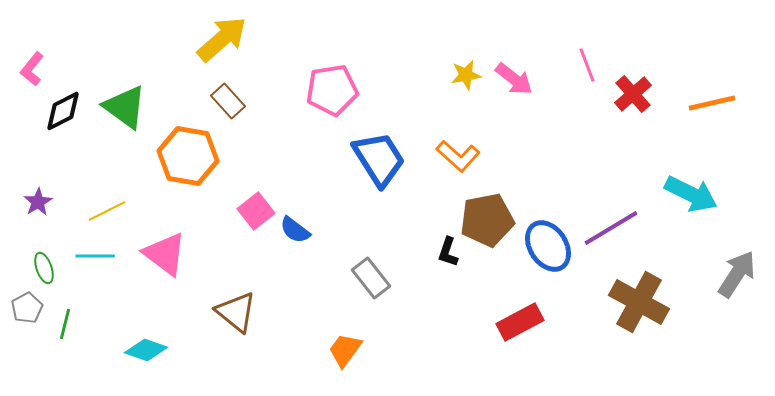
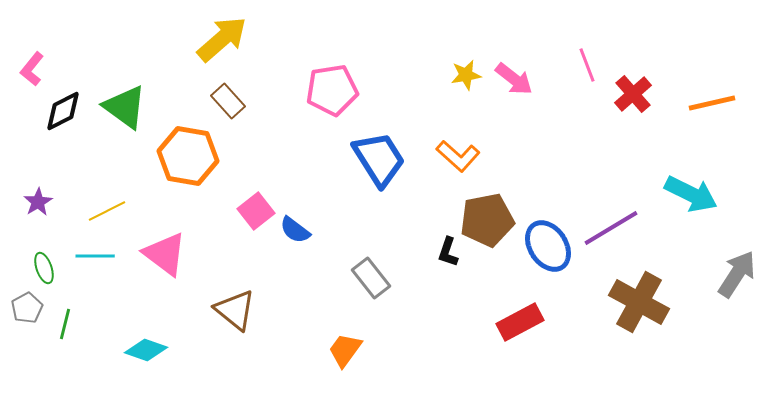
brown triangle: moved 1 px left, 2 px up
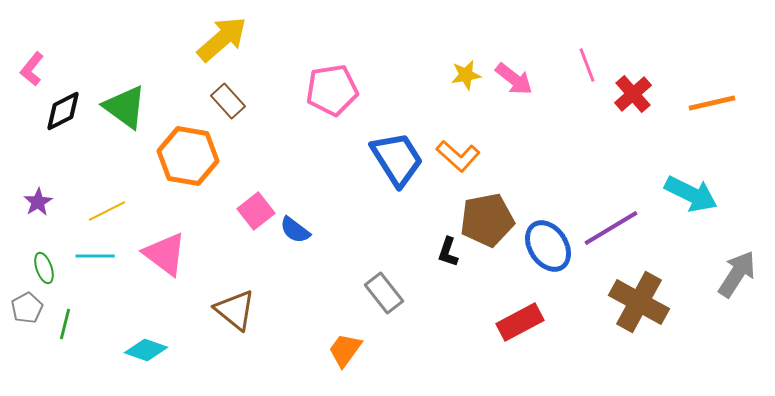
blue trapezoid: moved 18 px right
gray rectangle: moved 13 px right, 15 px down
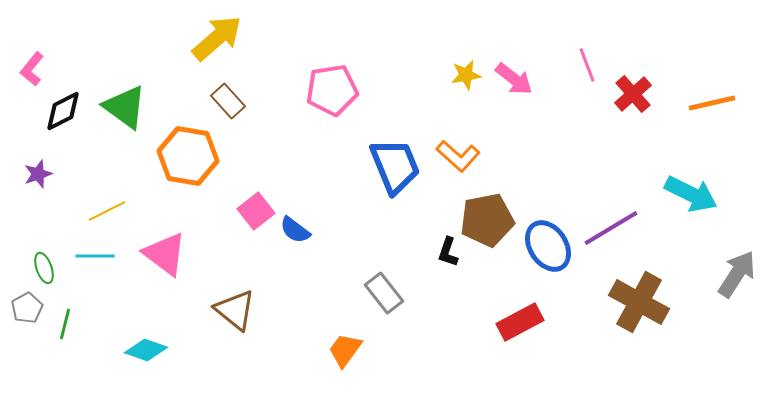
yellow arrow: moved 5 px left, 1 px up
blue trapezoid: moved 2 px left, 7 px down; rotated 10 degrees clockwise
purple star: moved 28 px up; rotated 12 degrees clockwise
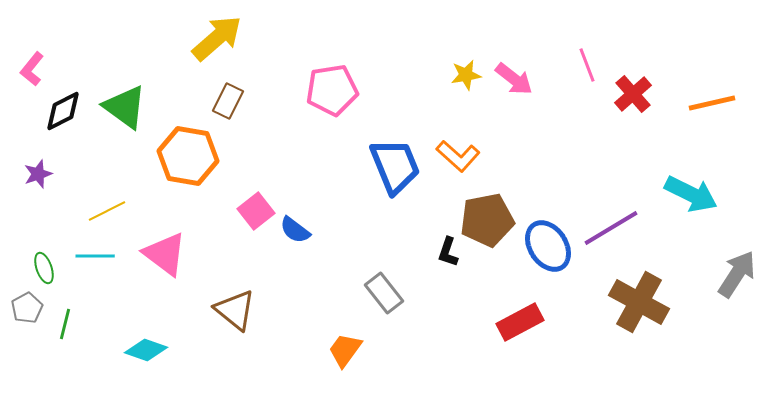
brown rectangle: rotated 68 degrees clockwise
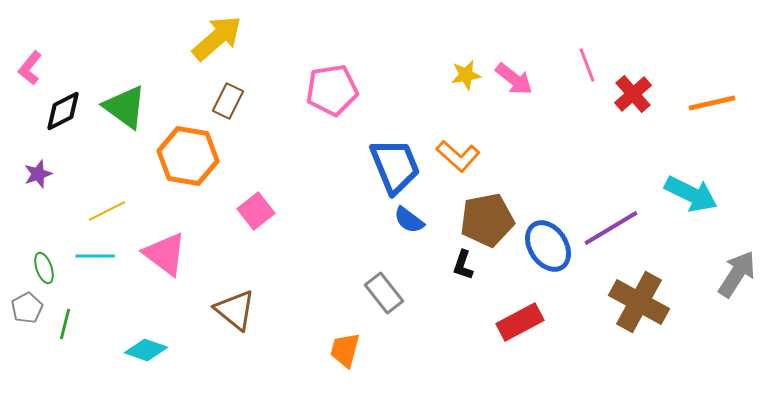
pink L-shape: moved 2 px left, 1 px up
blue semicircle: moved 114 px right, 10 px up
black L-shape: moved 15 px right, 13 px down
orange trapezoid: rotated 21 degrees counterclockwise
